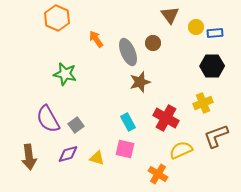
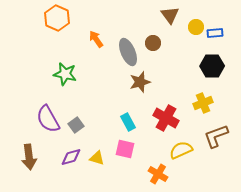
purple diamond: moved 3 px right, 3 px down
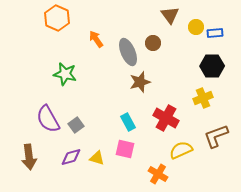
yellow cross: moved 5 px up
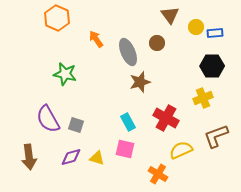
brown circle: moved 4 px right
gray square: rotated 35 degrees counterclockwise
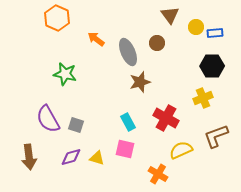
orange arrow: rotated 18 degrees counterclockwise
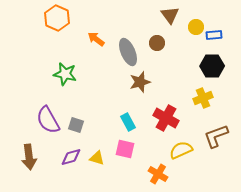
blue rectangle: moved 1 px left, 2 px down
purple semicircle: moved 1 px down
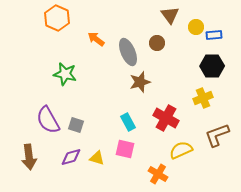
brown L-shape: moved 1 px right, 1 px up
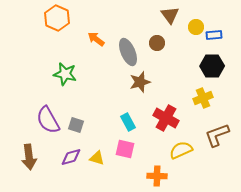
orange cross: moved 1 px left, 2 px down; rotated 30 degrees counterclockwise
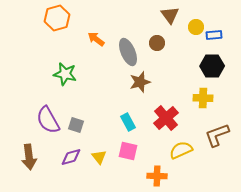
orange hexagon: rotated 20 degrees clockwise
yellow cross: rotated 24 degrees clockwise
red cross: rotated 20 degrees clockwise
pink square: moved 3 px right, 2 px down
yellow triangle: moved 2 px right, 1 px up; rotated 35 degrees clockwise
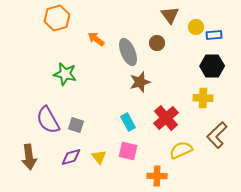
brown L-shape: rotated 24 degrees counterclockwise
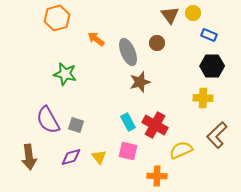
yellow circle: moved 3 px left, 14 px up
blue rectangle: moved 5 px left; rotated 28 degrees clockwise
red cross: moved 11 px left, 7 px down; rotated 20 degrees counterclockwise
